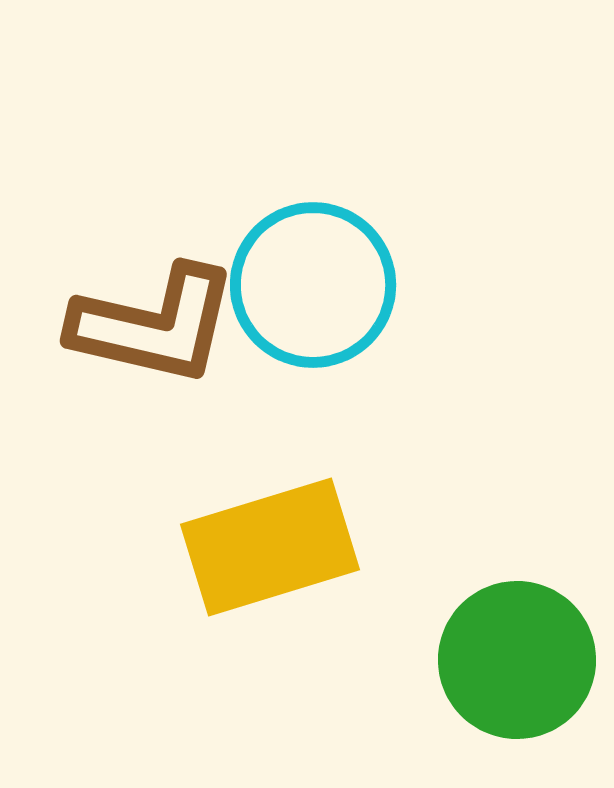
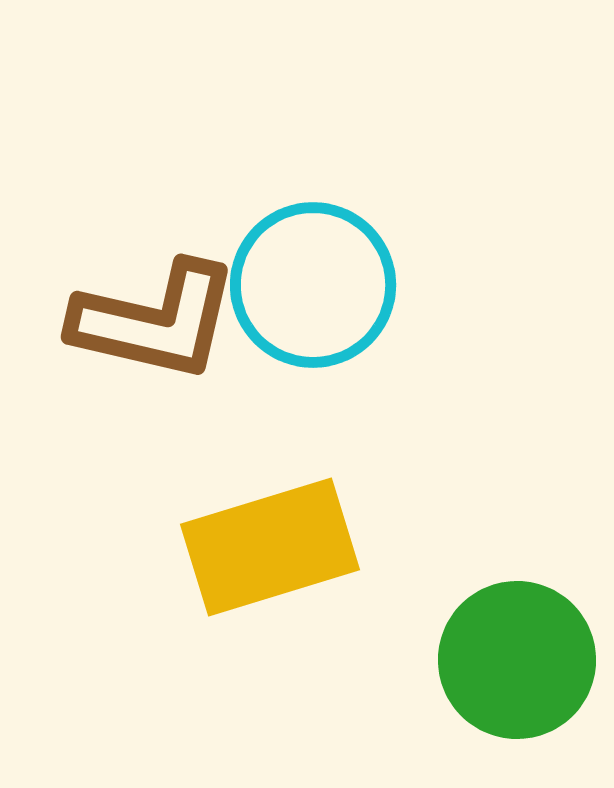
brown L-shape: moved 1 px right, 4 px up
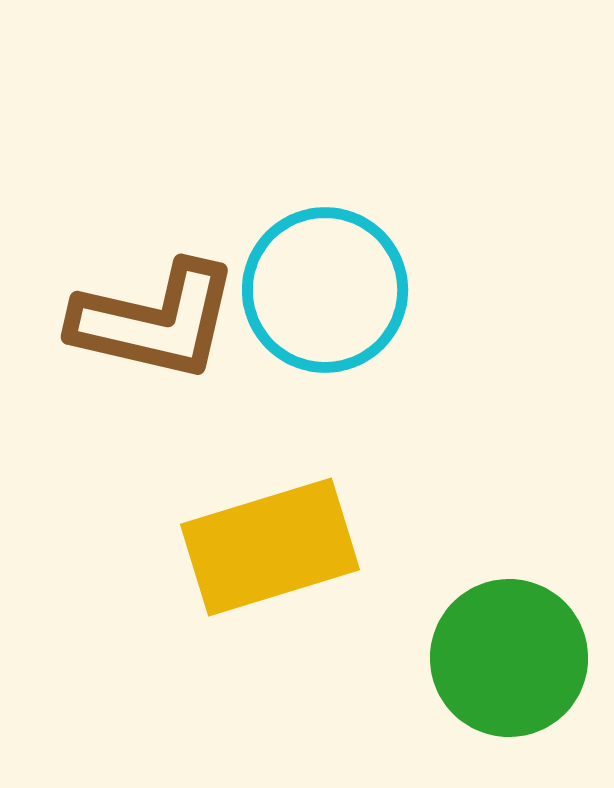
cyan circle: moved 12 px right, 5 px down
green circle: moved 8 px left, 2 px up
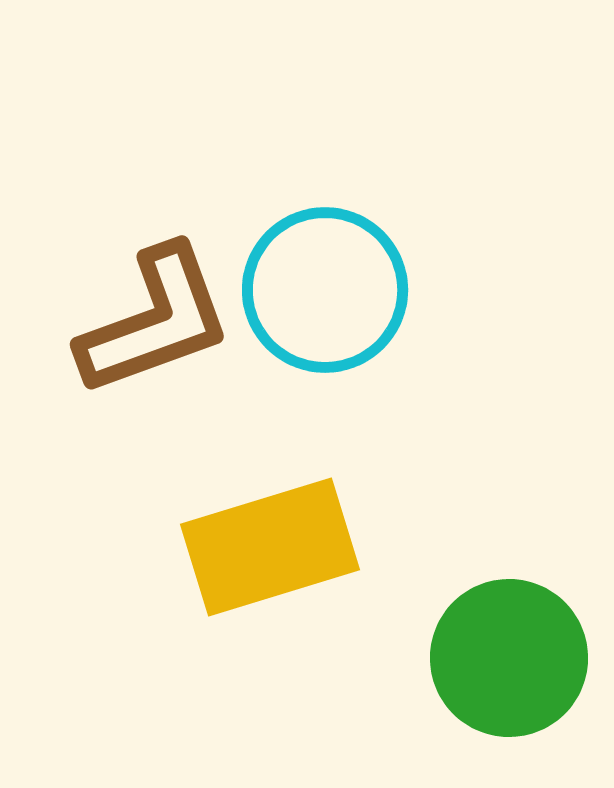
brown L-shape: rotated 33 degrees counterclockwise
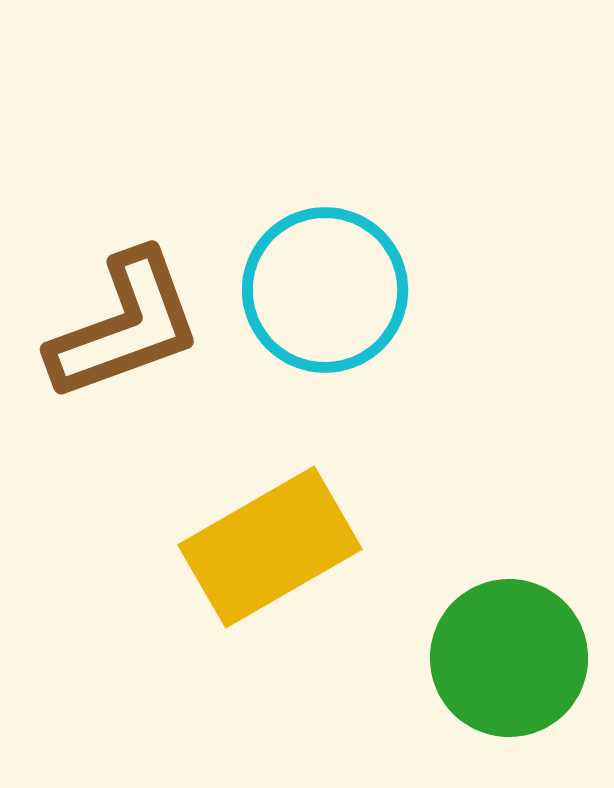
brown L-shape: moved 30 px left, 5 px down
yellow rectangle: rotated 13 degrees counterclockwise
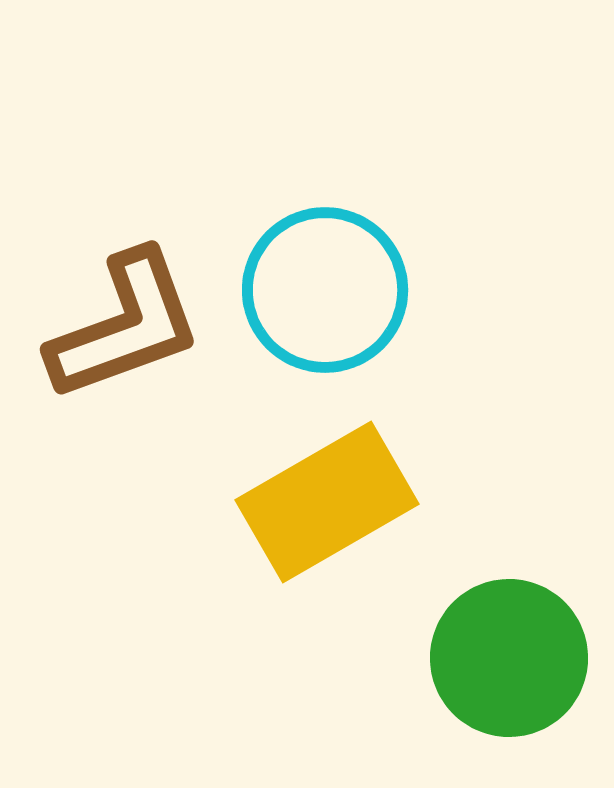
yellow rectangle: moved 57 px right, 45 px up
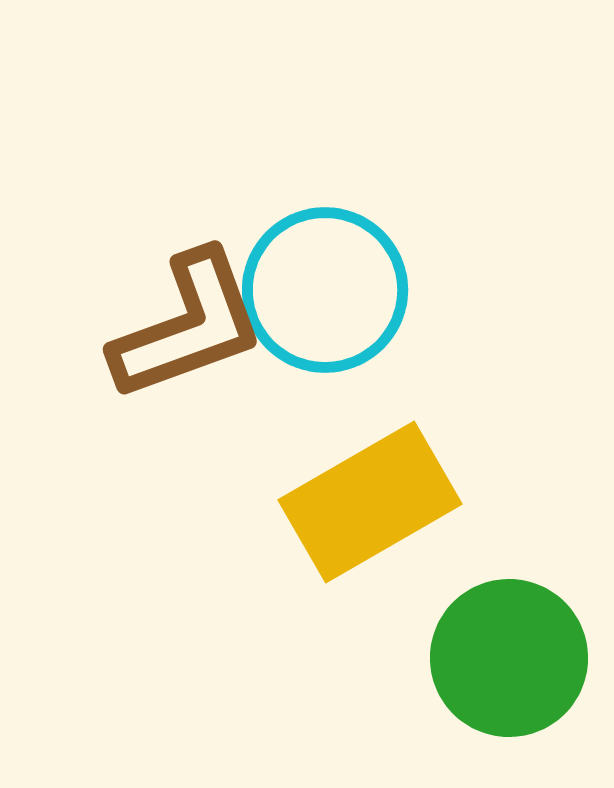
brown L-shape: moved 63 px right
yellow rectangle: moved 43 px right
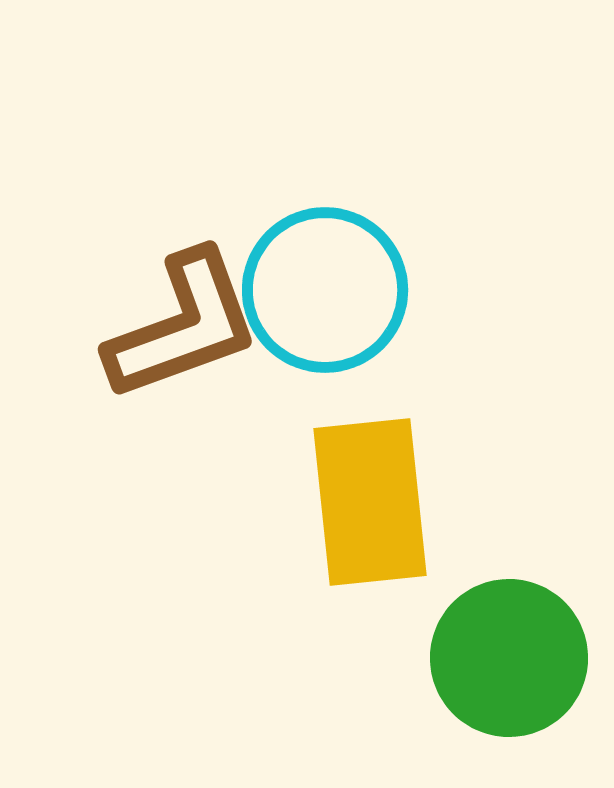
brown L-shape: moved 5 px left
yellow rectangle: rotated 66 degrees counterclockwise
